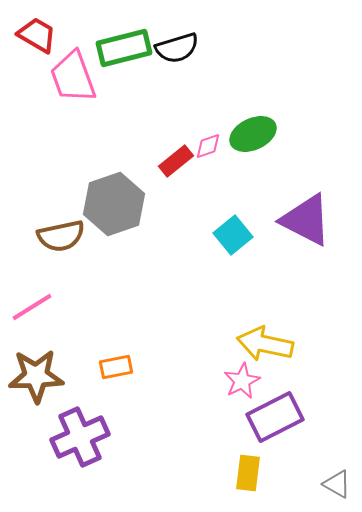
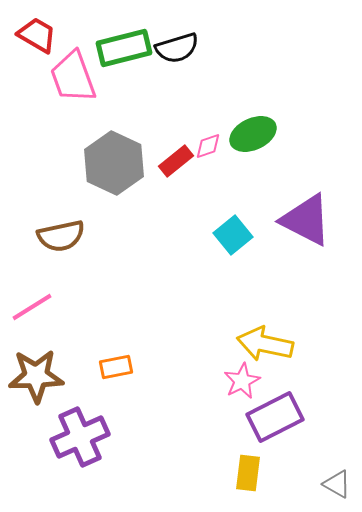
gray hexagon: moved 41 px up; rotated 16 degrees counterclockwise
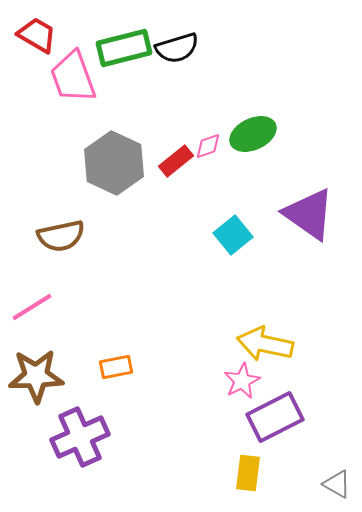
purple triangle: moved 3 px right, 6 px up; rotated 8 degrees clockwise
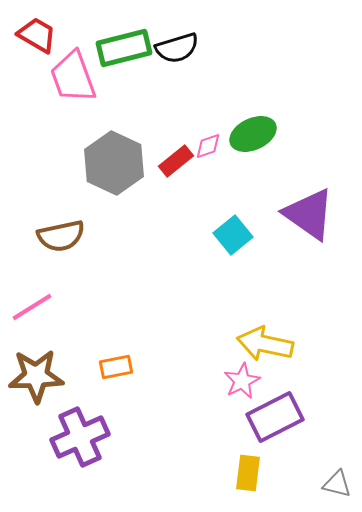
gray triangle: rotated 16 degrees counterclockwise
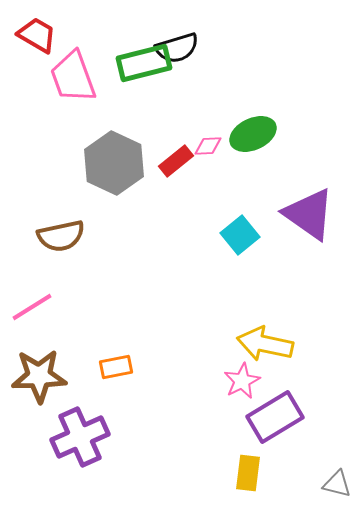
green rectangle: moved 20 px right, 15 px down
pink diamond: rotated 16 degrees clockwise
cyan square: moved 7 px right
brown star: moved 3 px right
purple rectangle: rotated 4 degrees counterclockwise
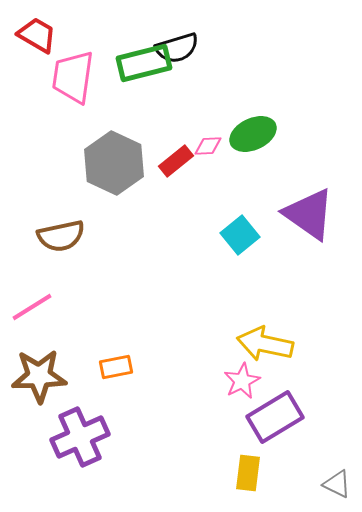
pink trapezoid: rotated 28 degrees clockwise
gray triangle: rotated 12 degrees clockwise
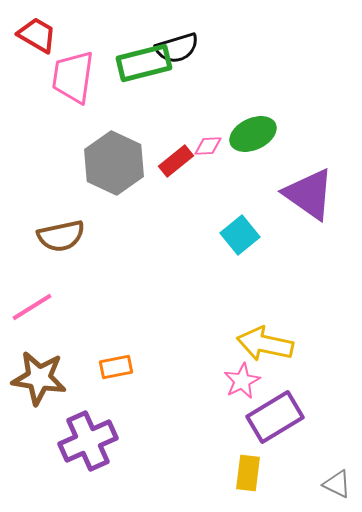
purple triangle: moved 20 px up
brown star: moved 2 px down; rotated 10 degrees clockwise
purple cross: moved 8 px right, 4 px down
